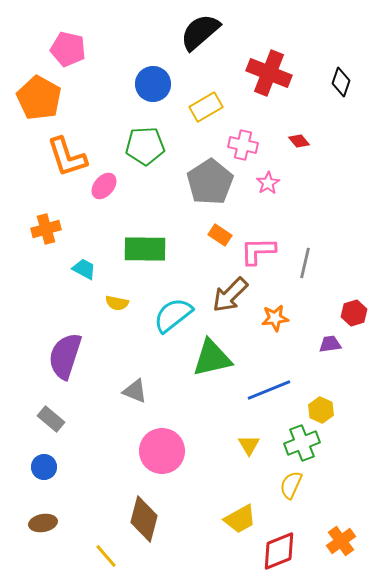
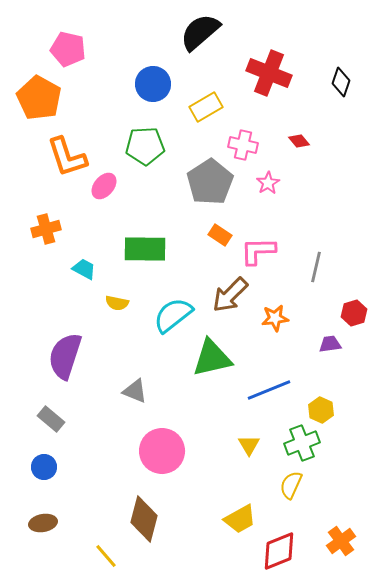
gray line at (305, 263): moved 11 px right, 4 px down
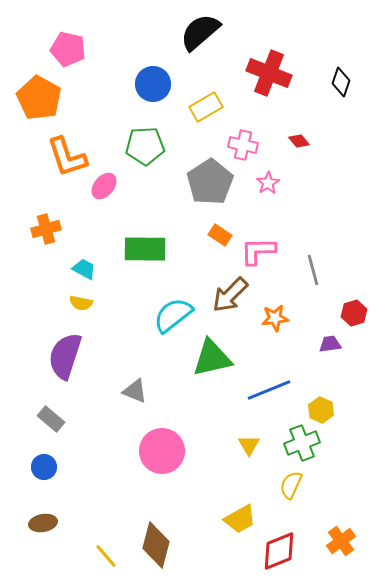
gray line at (316, 267): moved 3 px left, 3 px down; rotated 28 degrees counterclockwise
yellow semicircle at (117, 303): moved 36 px left
brown diamond at (144, 519): moved 12 px right, 26 px down
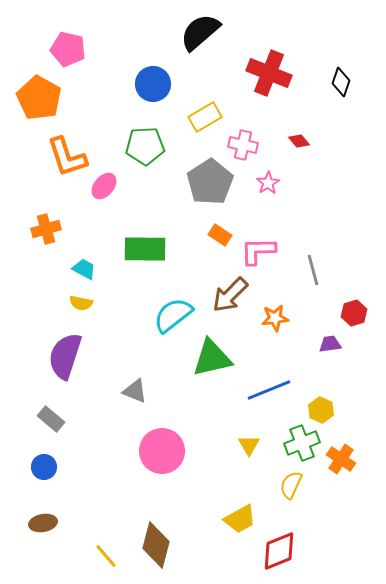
yellow rectangle at (206, 107): moved 1 px left, 10 px down
orange cross at (341, 541): moved 82 px up; rotated 20 degrees counterclockwise
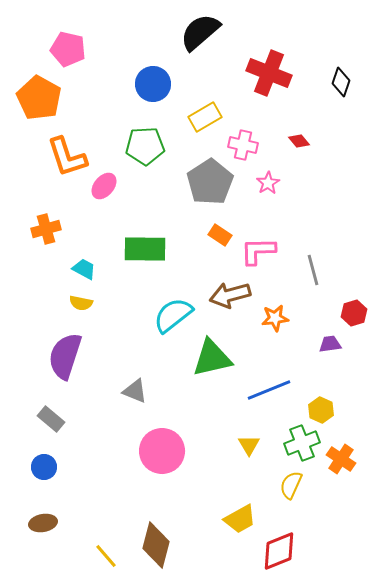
brown arrow at (230, 295): rotated 30 degrees clockwise
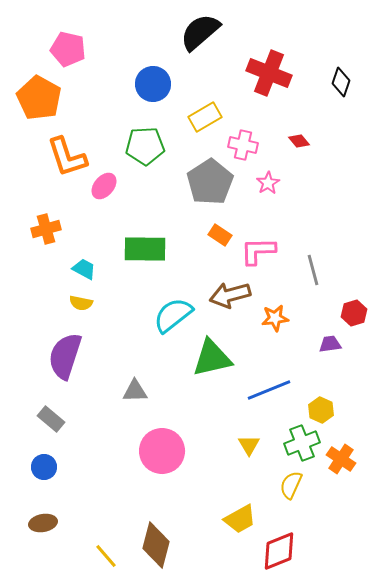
gray triangle at (135, 391): rotated 24 degrees counterclockwise
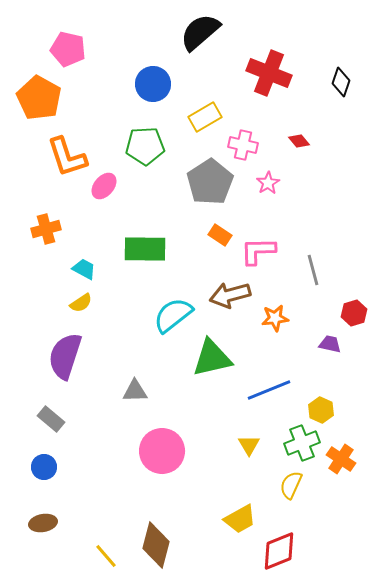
yellow semicircle at (81, 303): rotated 45 degrees counterclockwise
purple trapezoid at (330, 344): rotated 20 degrees clockwise
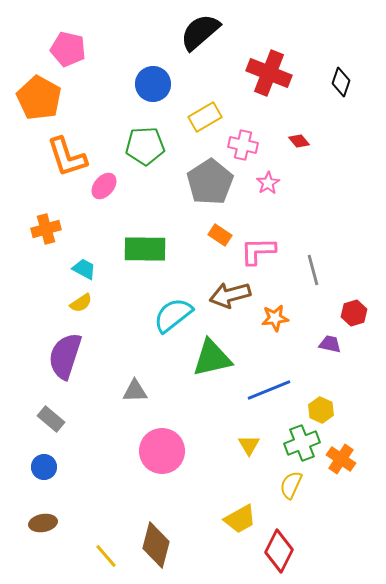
red diamond at (279, 551): rotated 42 degrees counterclockwise
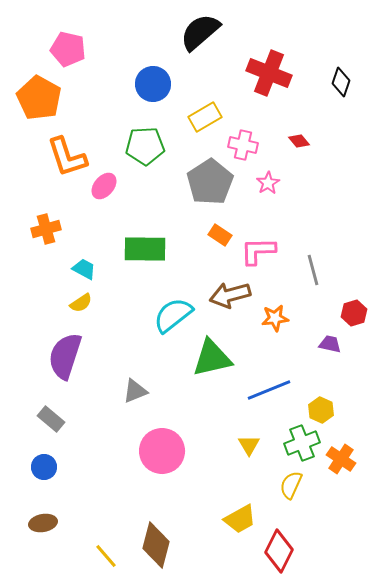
gray triangle at (135, 391): rotated 20 degrees counterclockwise
